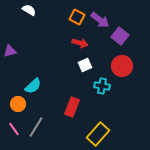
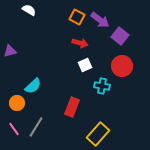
orange circle: moved 1 px left, 1 px up
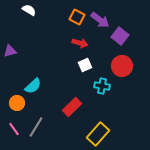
red rectangle: rotated 24 degrees clockwise
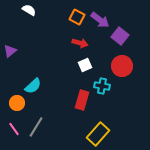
purple triangle: rotated 24 degrees counterclockwise
red rectangle: moved 10 px right, 7 px up; rotated 30 degrees counterclockwise
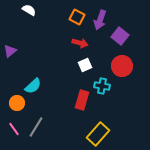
purple arrow: rotated 72 degrees clockwise
